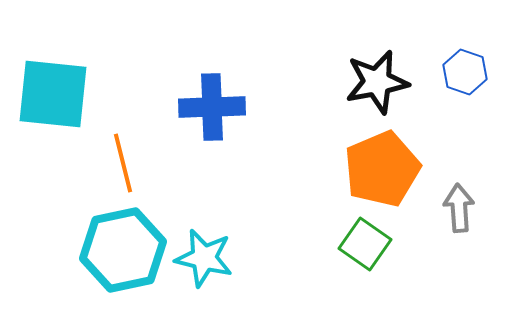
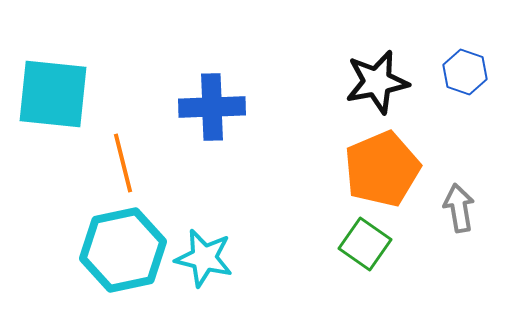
gray arrow: rotated 6 degrees counterclockwise
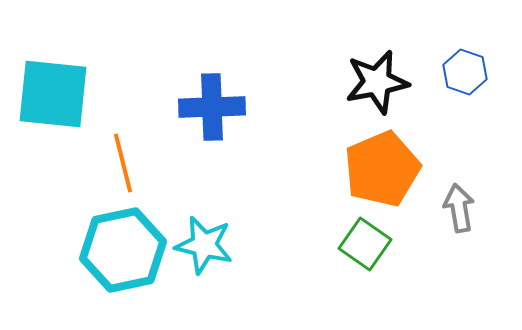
cyan star: moved 13 px up
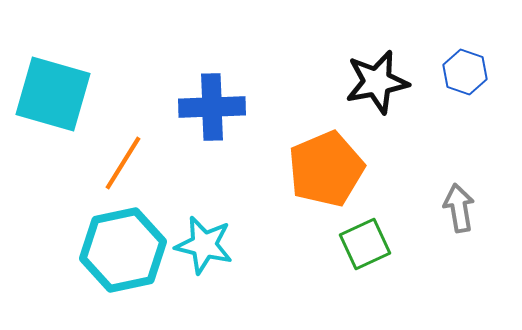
cyan square: rotated 10 degrees clockwise
orange line: rotated 46 degrees clockwise
orange pentagon: moved 56 px left
green square: rotated 30 degrees clockwise
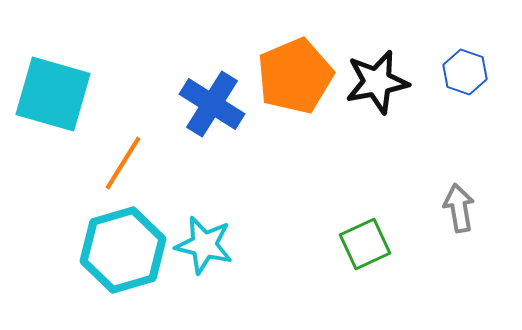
blue cross: moved 3 px up; rotated 34 degrees clockwise
orange pentagon: moved 31 px left, 93 px up
cyan hexagon: rotated 4 degrees counterclockwise
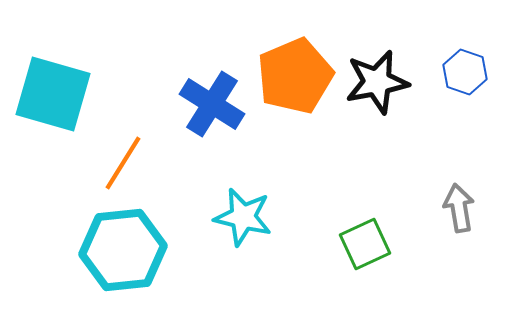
cyan star: moved 39 px right, 28 px up
cyan hexagon: rotated 10 degrees clockwise
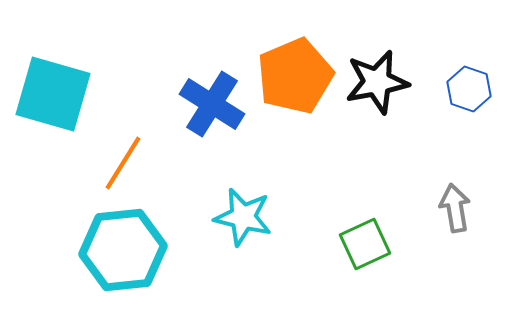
blue hexagon: moved 4 px right, 17 px down
gray arrow: moved 4 px left
